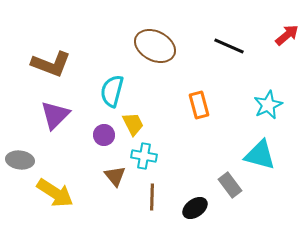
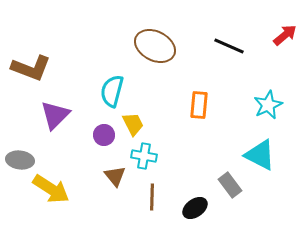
red arrow: moved 2 px left
brown L-shape: moved 20 px left, 4 px down
orange rectangle: rotated 20 degrees clockwise
cyan triangle: rotated 12 degrees clockwise
yellow arrow: moved 4 px left, 4 px up
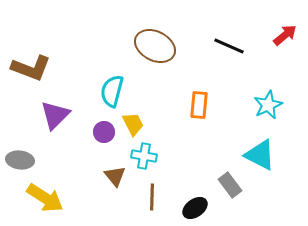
purple circle: moved 3 px up
yellow arrow: moved 6 px left, 9 px down
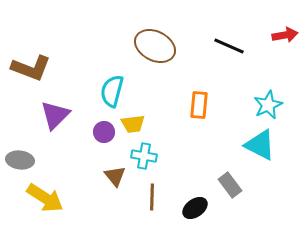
red arrow: rotated 30 degrees clockwise
yellow trapezoid: rotated 110 degrees clockwise
cyan triangle: moved 10 px up
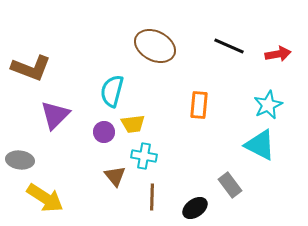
red arrow: moved 7 px left, 19 px down
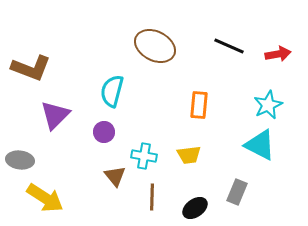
yellow trapezoid: moved 56 px right, 31 px down
gray rectangle: moved 7 px right, 7 px down; rotated 60 degrees clockwise
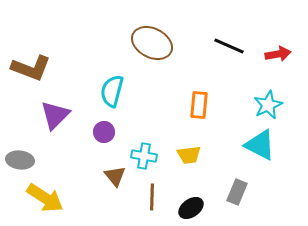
brown ellipse: moved 3 px left, 3 px up
black ellipse: moved 4 px left
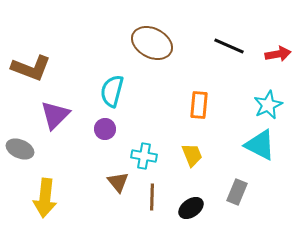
purple circle: moved 1 px right, 3 px up
yellow trapezoid: moved 3 px right; rotated 105 degrees counterclockwise
gray ellipse: moved 11 px up; rotated 16 degrees clockwise
brown triangle: moved 3 px right, 6 px down
yellow arrow: rotated 63 degrees clockwise
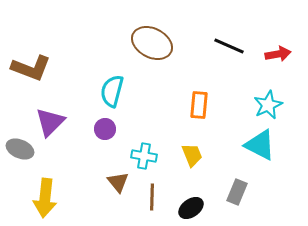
purple triangle: moved 5 px left, 7 px down
